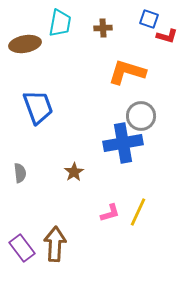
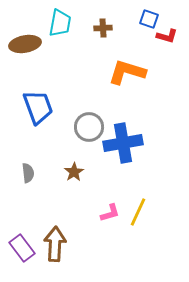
gray circle: moved 52 px left, 11 px down
gray semicircle: moved 8 px right
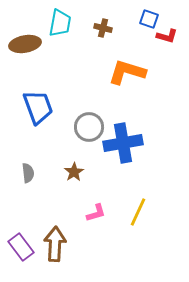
brown cross: rotated 18 degrees clockwise
pink L-shape: moved 14 px left
purple rectangle: moved 1 px left, 1 px up
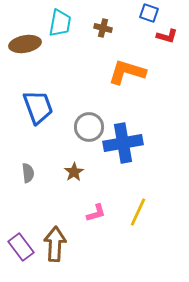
blue square: moved 6 px up
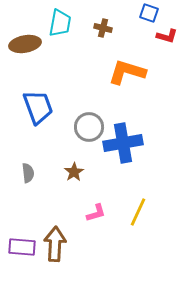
purple rectangle: moved 1 px right; rotated 48 degrees counterclockwise
